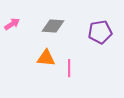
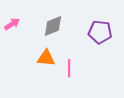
gray diamond: rotated 25 degrees counterclockwise
purple pentagon: rotated 15 degrees clockwise
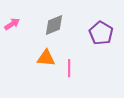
gray diamond: moved 1 px right, 1 px up
purple pentagon: moved 1 px right, 1 px down; rotated 25 degrees clockwise
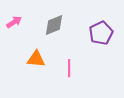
pink arrow: moved 2 px right, 2 px up
purple pentagon: rotated 15 degrees clockwise
orange triangle: moved 10 px left, 1 px down
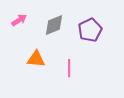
pink arrow: moved 5 px right, 2 px up
purple pentagon: moved 11 px left, 3 px up
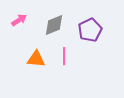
pink line: moved 5 px left, 12 px up
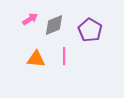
pink arrow: moved 11 px right, 1 px up
purple pentagon: rotated 15 degrees counterclockwise
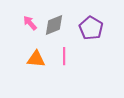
pink arrow: moved 4 px down; rotated 98 degrees counterclockwise
purple pentagon: moved 1 px right, 2 px up
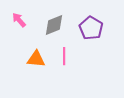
pink arrow: moved 11 px left, 3 px up
